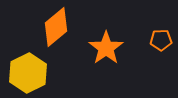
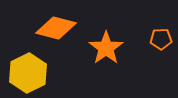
orange diamond: moved 1 px down; rotated 54 degrees clockwise
orange pentagon: moved 1 px up
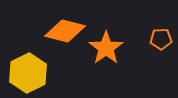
orange diamond: moved 9 px right, 3 px down
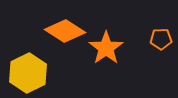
orange diamond: rotated 18 degrees clockwise
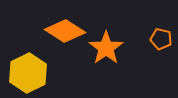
orange pentagon: rotated 15 degrees clockwise
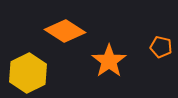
orange pentagon: moved 8 px down
orange star: moved 3 px right, 13 px down
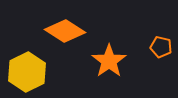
yellow hexagon: moved 1 px left, 1 px up
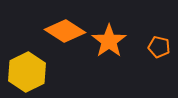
orange pentagon: moved 2 px left
orange star: moved 20 px up
